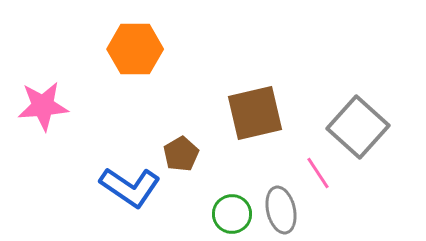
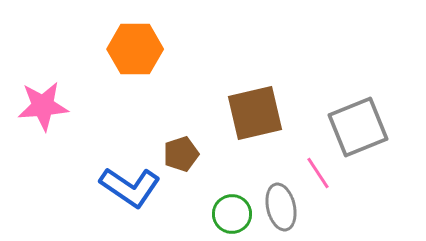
gray square: rotated 26 degrees clockwise
brown pentagon: rotated 12 degrees clockwise
gray ellipse: moved 3 px up
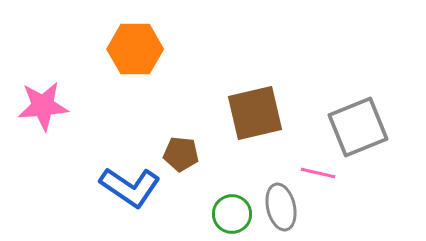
brown pentagon: rotated 24 degrees clockwise
pink line: rotated 44 degrees counterclockwise
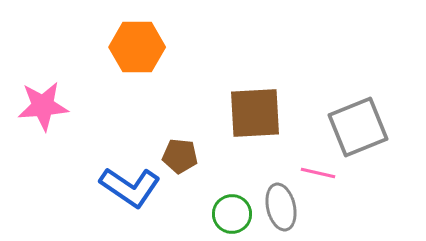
orange hexagon: moved 2 px right, 2 px up
brown square: rotated 10 degrees clockwise
brown pentagon: moved 1 px left, 2 px down
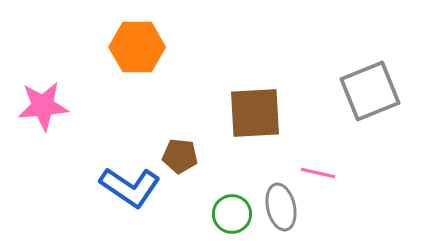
gray square: moved 12 px right, 36 px up
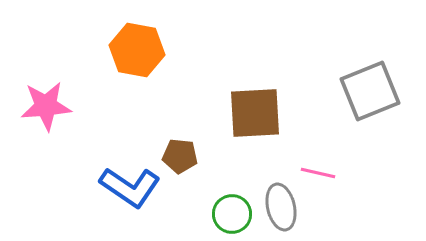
orange hexagon: moved 3 px down; rotated 10 degrees clockwise
pink star: moved 3 px right
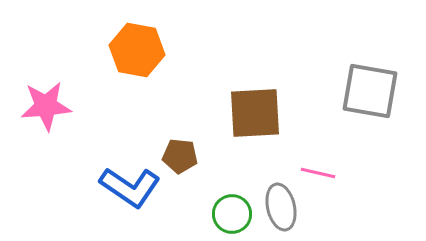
gray square: rotated 32 degrees clockwise
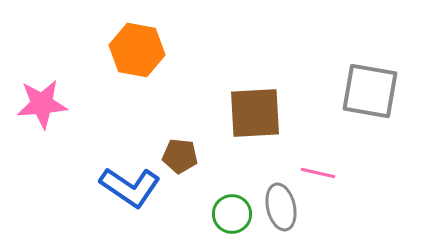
pink star: moved 4 px left, 2 px up
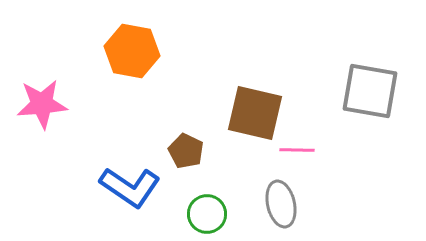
orange hexagon: moved 5 px left, 1 px down
brown square: rotated 16 degrees clockwise
brown pentagon: moved 6 px right, 5 px up; rotated 20 degrees clockwise
pink line: moved 21 px left, 23 px up; rotated 12 degrees counterclockwise
gray ellipse: moved 3 px up
green circle: moved 25 px left
